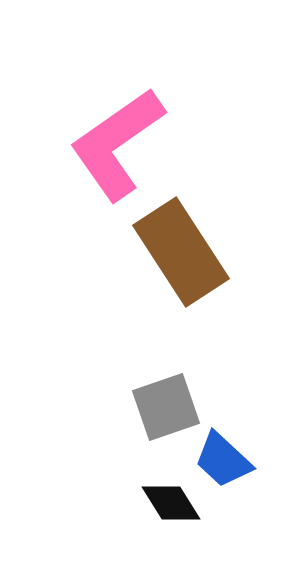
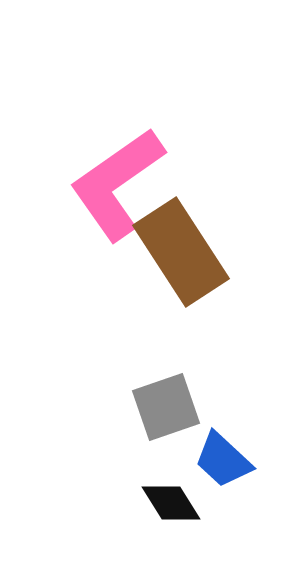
pink L-shape: moved 40 px down
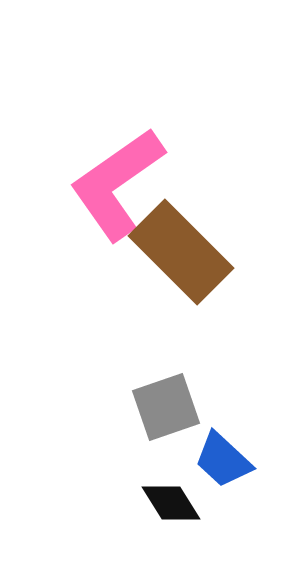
brown rectangle: rotated 12 degrees counterclockwise
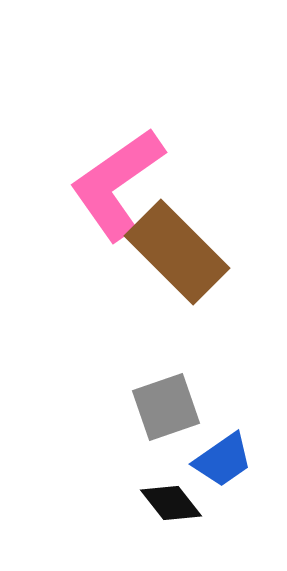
brown rectangle: moved 4 px left
blue trapezoid: rotated 78 degrees counterclockwise
black diamond: rotated 6 degrees counterclockwise
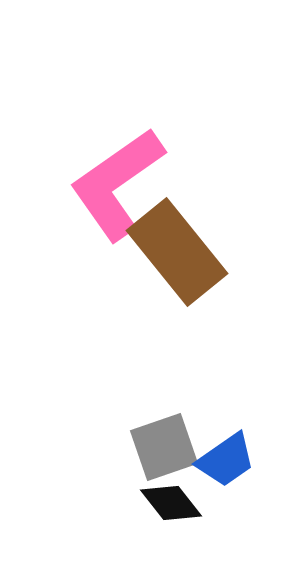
brown rectangle: rotated 6 degrees clockwise
gray square: moved 2 px left, 40 px down
blue trapezoid: moved 3 px right
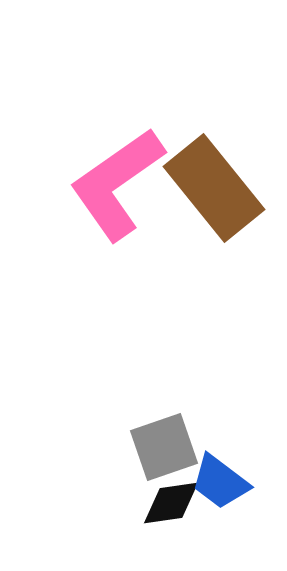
brown rectangle: moved 37 px right, 64 px up
blue trapezoid: moved 6 px left, 22 px down; rotated 72 degrees clockwise
black diamond: rotated 60 degrees counterclockwise
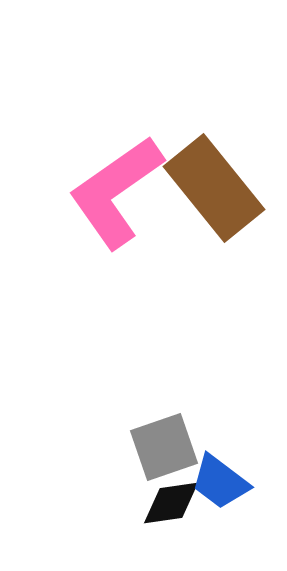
pink L-shape: moved 1 px left, 8 px down
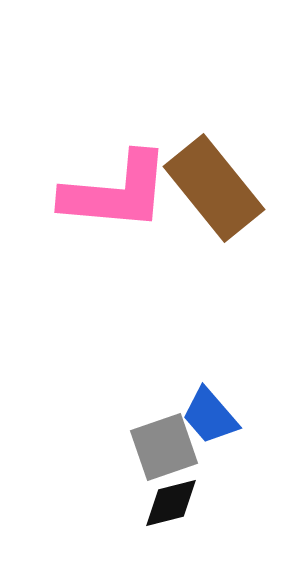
pink L-shape: rotated 140 degrees counterclockwise
blue trapezoid: moved 10 px left, 66 px up; rotated 12 degrees clockwise
black diamond: rotated 6 degrees counterclockwise
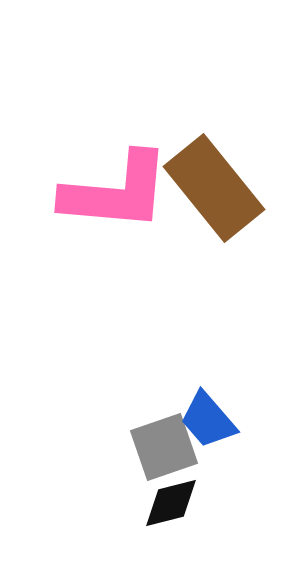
blue trapezoid: moved 2 px left, 4 px down
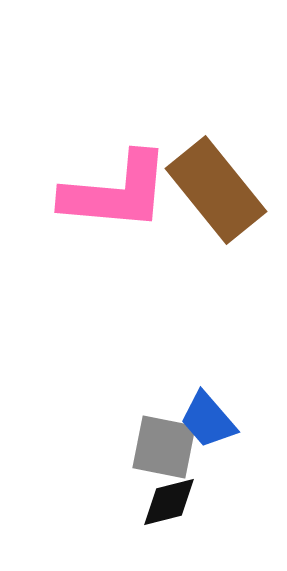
brown rectangle: moved 2 px right, 2 px down
gray square: rotated 30 degrees clockwise
black diamond: moved 2 px left, 1 px up
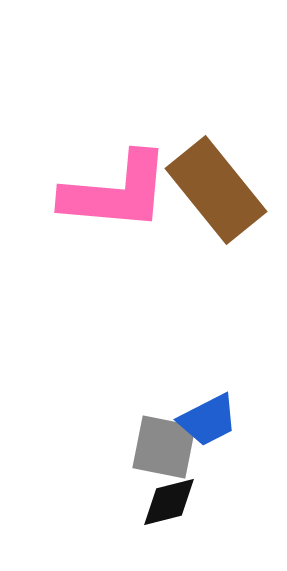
blue trapezoid: rotated 76 degrees counterclockwise
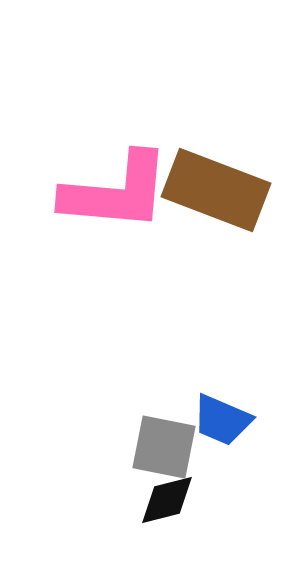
brown rectangle: rotated 30 degrees counterclockwise
blue trapezoid: moved 14 px right; rotated 50 degrees clockwise
black diamond: moved 2 px left, 2 px up
